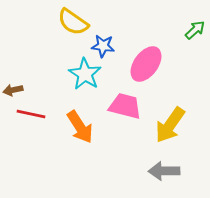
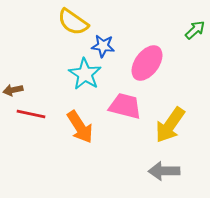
pink ellipse: moved 1 px right, 1 px up
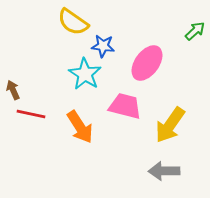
green arrow: moved 1 px down
brown arrow: rotated 78 degrees clockwise
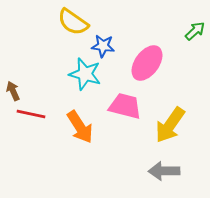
cyan star: rotated 16 degrees counterclockwise
brown arrow: moved 1 px down
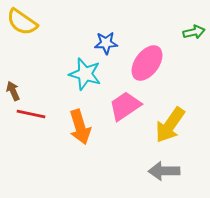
yellow semicircle: moved 51 px left
green arrow: moved 1 px left, 1 px down; rotated 30 degrees clockwise
blue star: moved 3 px right, 3 px up; rotated 10 degrees counterclockwise
pink trapezoid: rotated 48 degrees counterclockwise
orange arrow: rotated 16 degrees clockwise
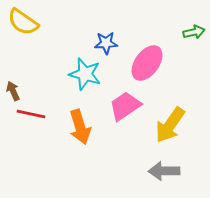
yellow semicircle: moved 1 px right
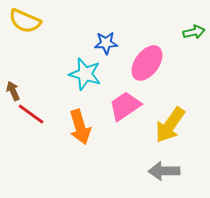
yellow semicircle: moved 2 px right, 1 px up; rotated 12 degrees counterclockwise
red line: rotated 24 degrees clockwise
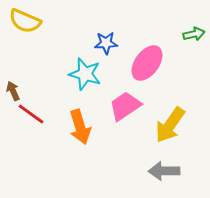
green arrow: moved 2 px down
